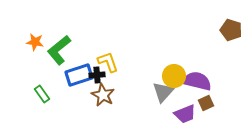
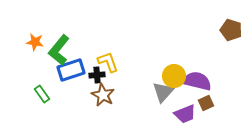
green L-shape: rotated 12 degrees counterclockwise
blue rectangle: moved 8 px left, 5 px up
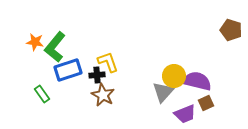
green L-shape: moved 4 px left, 3 px up
blue rectangle: moved 3 px left
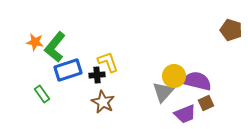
brown star: moved 7 px down
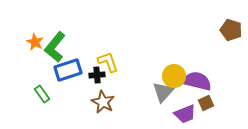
orange star: rotated 18 degrees clockwise
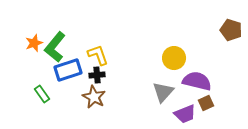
orange star: moved 1 px left, 1 px down; rotated 24 degrees clockwise
yellow L-shape: moved 10 px left, 7 px up
yellow circle: moved 18 px up
brown star: moved 9 px left, 5 px up
